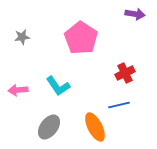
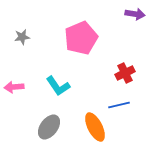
pink pentagon: rotated 16 degrees clockwise
pink arrow: moved 4 px left, 3 px up
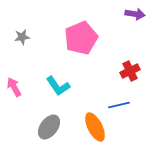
red cross: moved 5 px right, 2 px up
pink arrow: rotated 66 degrees clockwise
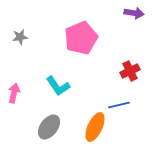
purple arrow: moved 1 px left, 1 px up
gray star: moved 2 px left
pink arrow: moved 6 px down; rotated 42 degrees clockwise
orange ellipse: rotated 52 degrees clockwise
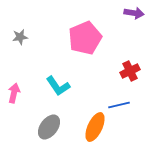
pink pentagon: moved 4 px right
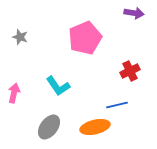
gray star: rotated 28 degrees clockwise
blue line: moved 2 px left
orange ellipse: rotated 52 degrees clockwise
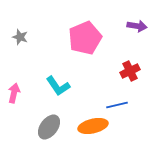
purple arrow: moved 3 px right, 13 px down
orange ellipse: moved 2 px left, 1 px up
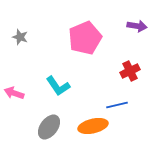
pink arrow: rotated 84 degrees counterclockwise
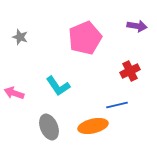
gray ellipse: rotated 60 degrees counterclockwise
